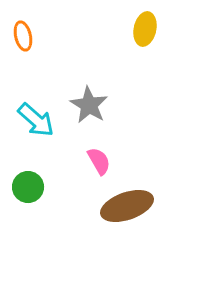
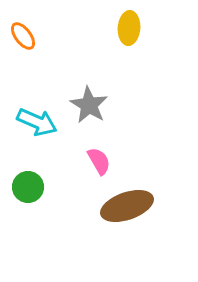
yellow ellipse: moved 16 px left, 1 px up; rotated 8 degrees counterclockwise
orange ellipse: rotated 24 degrees counterclockwise
cyan arrow: moved 1 px right, 2 px down; rotated 18 degrees counterclockwise
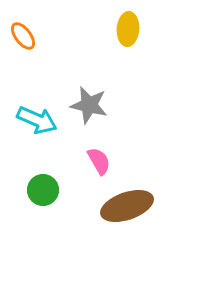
yellow ellipse: moved 1 px left, 1 px down
gray star: rotated 18 degrees counterclockwise
cyan arrow: moved 2 px up
green circle: moved 15 px right, 3 px down
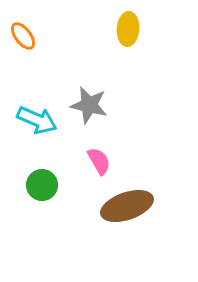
green circle: moved 1 px left, 5 px up
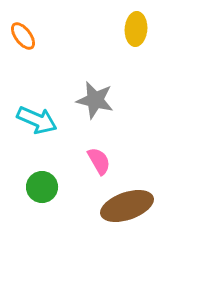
yellow ellipse: moved 8 px right
gray star: moved 6 px right, 5 px up
green circle: moved 2 px down
